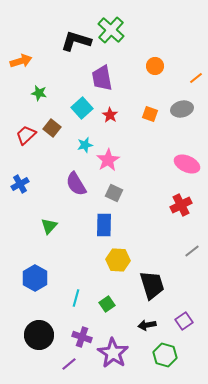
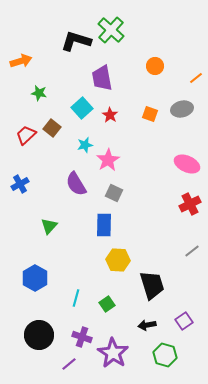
red cross: moved 9 px right, 1 px up
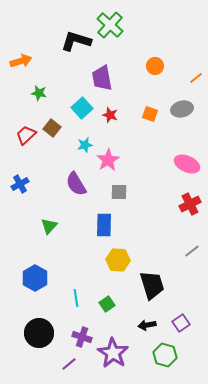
green cross: moved 1 px left, 5 px up
red star: rotated 14 degrees counterclockwise
gray square: moved 5 px right, 1 px up; rotated 24 degrees counterclockwise
cyan line: rotated 24 degrees counterclockwise
purple square: moved 3 px left, 2 px down
black circle: moved 2 px up
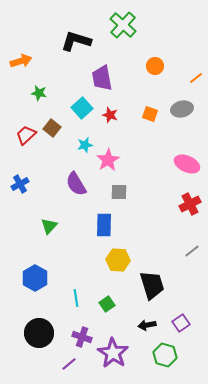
green cross: moved 13 px right
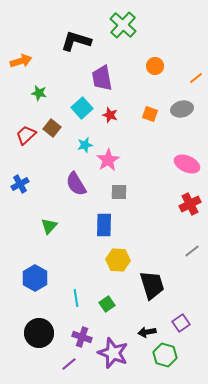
black arrow: moved 7 px down
purple star: rotated 12 degrees counterclockwise
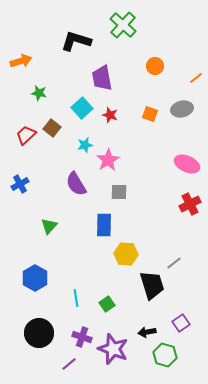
gray line: moved 18 px left, 12 px down
yellow hexagon: moved 8 px right, 6 px up
purple star: moved 4 px up
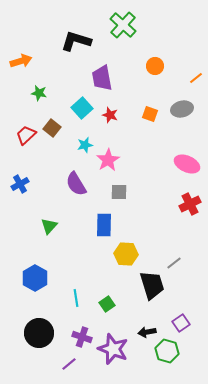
green hexagon: moved 2 px right, 4 px up
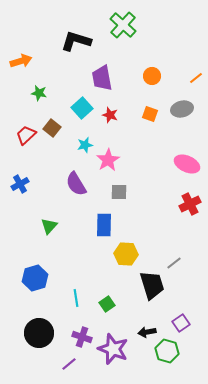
orange circle: moved 3 px left, 10 px down
blue hexagon: rotated 15 degrees clockwise
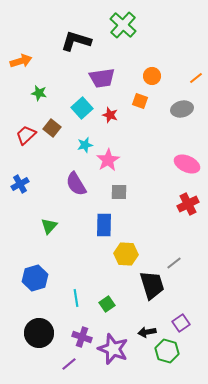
purple trapezoid: rotated 88 degrees counterclockwise
orange square: moved 10 px left, 13 px up
red cross: moved 2 px left
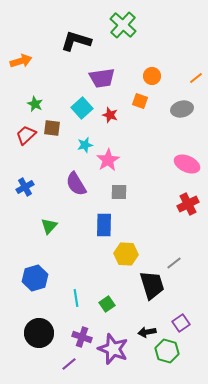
green star: moved 4 px left, 11 px down; rotated 14 degrees clockwise
brown square: rotated 30 degrees counterclockwise
blue cross: moved 5 px right, 3 px down
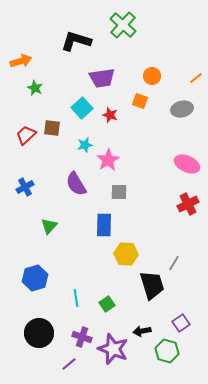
green star: moved 16 px up
gray line: rotated 21 degrees counterclockwise
black arrow: moved 5 px left, 1 px up
